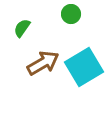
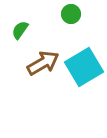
green semicircle: moved 2 px left, 2 px down
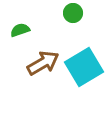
green circle: moved 2 px right, 1 px up
green semicircle: rotated 36 degrees clockwise
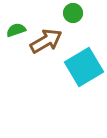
green semicircle: moved 4 px left
brown arrow: moved 3 px right, 22 px up
